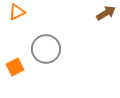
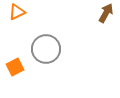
brown arrow: rotated 30 degrees counterclockwise
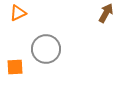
orange triangle: moved 1 px right, 1 px down
orange square: rotated 24 degrees clockwise
